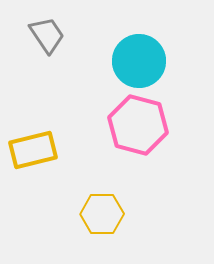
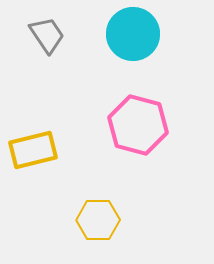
cyan circle: moved 6 px left, 27 px up
yellow hexagon: moved 4 px left, 6 px down
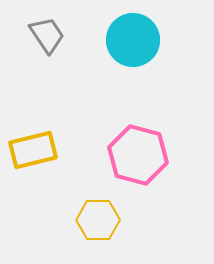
cyan circle: moved 6 px down
pink hexagon: moved 30 px down
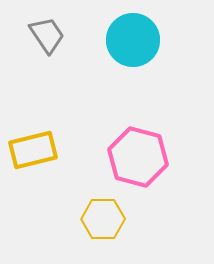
pink hexagon: moved 2 px down
yellow hexagon: moved 5 px right, 1 px up
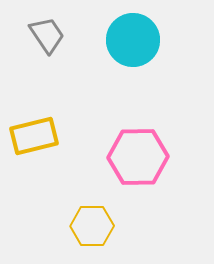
yellow rectangle: moved 1 px right, 14 px up
pink hexagon: rotated 16 degrees counterclockwise
yellow hexagon: moved 11 px left, 7 px down
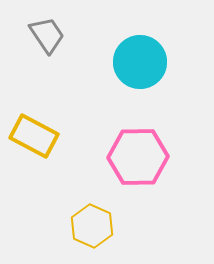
cyan circle: moved 7 px right, 22 px down
yellow rectangle: rotated 42 degrees clockwise
yellow hexagon: rotated 24 degrees clockwise
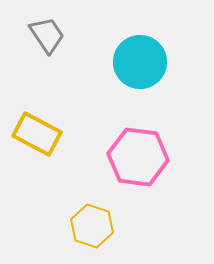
yellow rectangle: moved 3 px right, 2 px up
pink hexagon: rotated 8 degrees clockwise
yellow hexagon: rotated 6 degrees counterclockwise
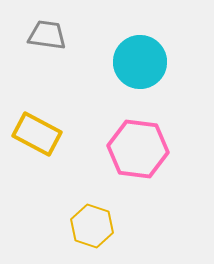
gray trapezoid: rotated 48 degrees counterclockwise
pink hexagon: moved 8 px up
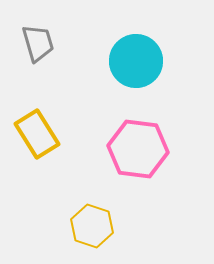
gray trapezoid: moved 9 px left, 8 px down; rotated 66 degrees clockwise
cyan circle: moved 4 px left, 1 px up
yellow rectangle: rotated 30 degrees clockwise
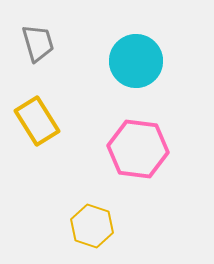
yellow rectangle: moved 13 px up
